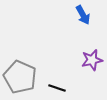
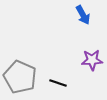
purple star: rotated 10 degrees clockwise
black line: moved 1 px right, 5 px up
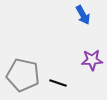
gray pentagon: moved 3 px right, 2 px up; rotated 12 degrees counterclockwise
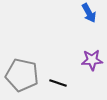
blue arrow: moved 6 px right, 2 px up
gray pentagon: moved 1 px left
